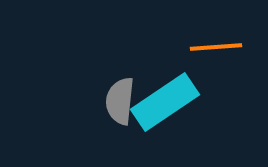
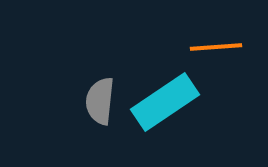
gray semicircle: moved 20 px left
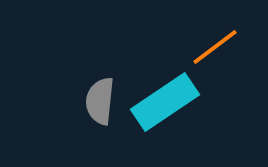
orange line: moved 1 px left; rotated 33 degrees counterclockwise
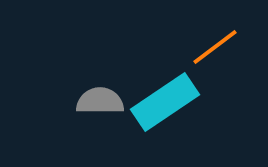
gray semicircle: rotated 84 degrees clockwise
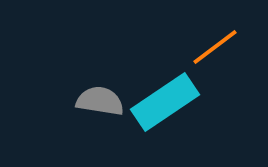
gray semicircle: rotated 9 degrees clockwise
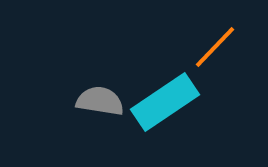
orange line: rotated 9 degrees counterclockwise
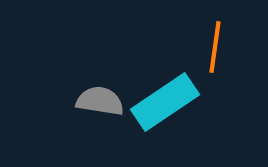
orange line: rotated 36 degrees counterclockwise
